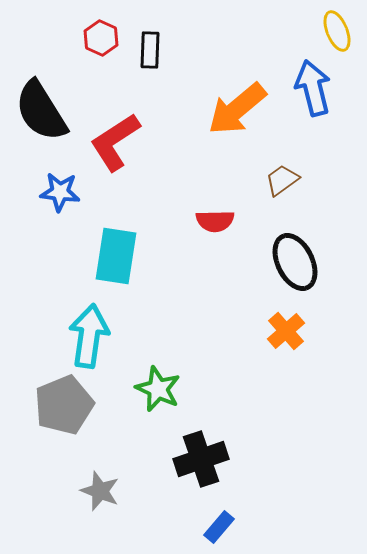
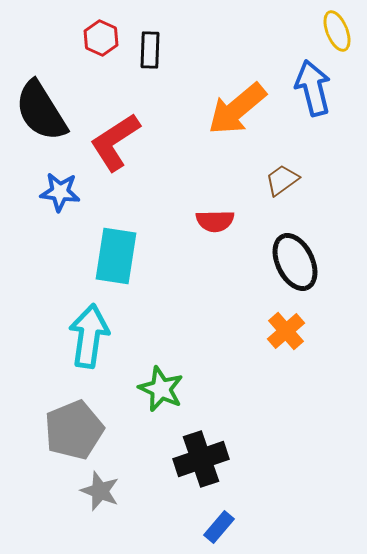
green star: moved 3 px right
gray pentagon: moved 10 px right, 25 px down
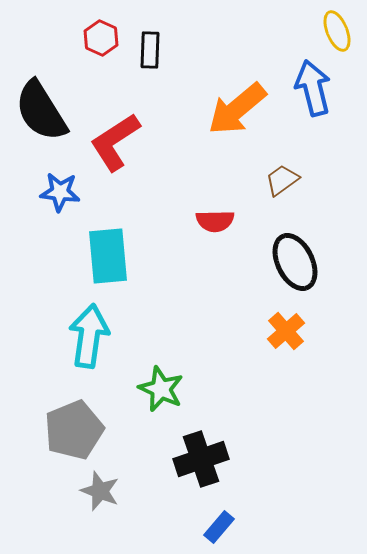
cyan rectangle: moved 8 px left; rotated 14 degrees counterclockwise
